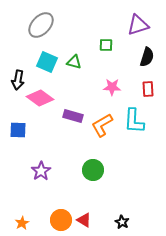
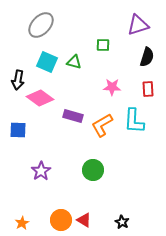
green square: moved 3 px left
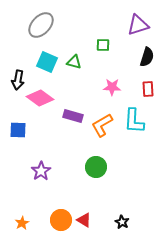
green circle: moved 3 px right, 3 px up
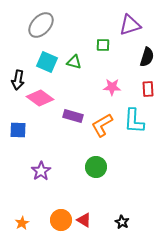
purple triangle: moved 8 px left
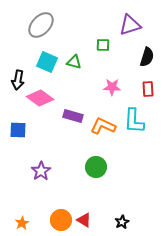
orange L-shape: moved 1 px right, 1 px down; rotated 55 degrees clockwise
black star: rotated 16 degrees clockwise
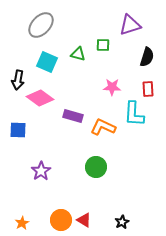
green triangle: moved 4 px right, 8 px up
cyan L-shape: moved 7 px up
orange L-shape: moved 1 px down
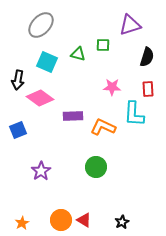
purple rectangle: rotated 18 degrees counterclockwise
blue square: rotated 24 degrees counterclockwise
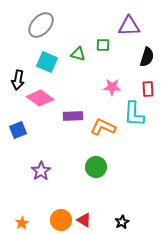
purple triangle: moved 1 px left, 1 px down; rotated 15 degrees clockwise
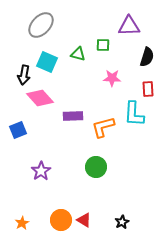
black arrow: moved 6 px right, 5 px up
pink star: moved 9 px up
pink diamond: rotated 12 degrees clockwise
orange L-shape: rotated 40 degrees counterclockwise
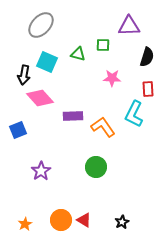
cyan L-shape: rotated 24 degrees clockwise
orange L-shape: rotated 70 degrees clockwise
orange star: moved 3 px right, 1 px down
